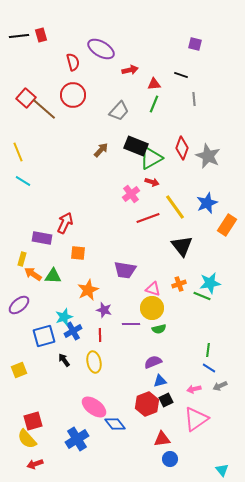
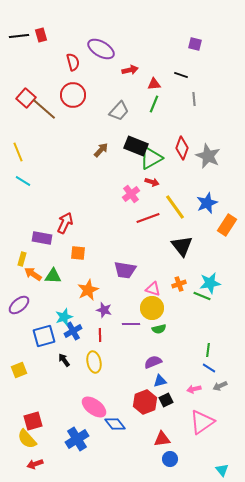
red hexagon at (147, 404): moved 2 px left, 2 px up
pink triangle at (196, 419): moved 6 px right, 3 px down
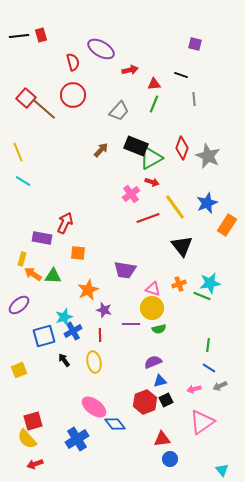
green line at (208, 350): moved 5 px up
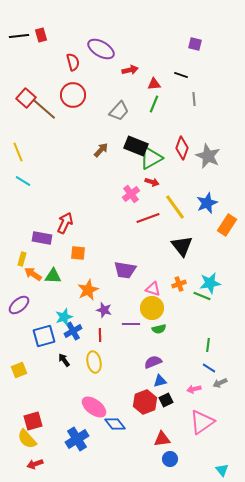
gray arrow at (220, 386): moved 3 px up
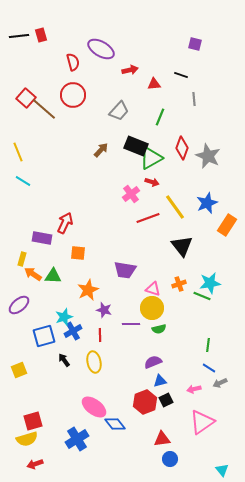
green line at (154, 104): moved 6 px right, 13 px down
yellow semicircle at (27, 439): rotated 65 degrees counterclockwise
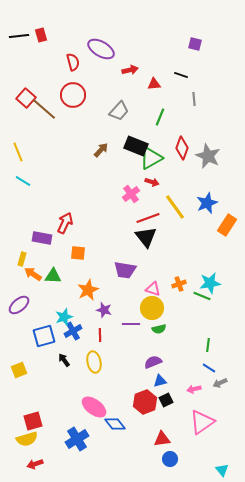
black triangle at (182, 246): moved 36 px left, 9 px up
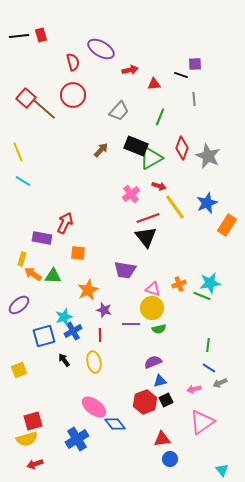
purple square at (195, 44): moved 20 px down; rotated 16 degrees counterclockwise
red arrow at (152, 182): moved 7 px right, 4 px down
